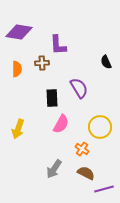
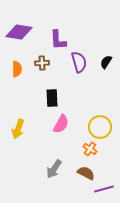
purple L-shape: moved 5 px up
black semicircle: rotated 56 degrees clockwise
purple semicircle: moved 26 px up; rotated 15 degrees clockwise
orange cross: moved 8 px right
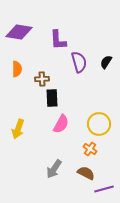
brown cross: moved 16 px down
yellow circle: moved 1 px left, 3 px up
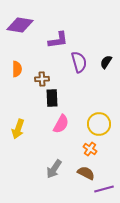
purple diamond: moved 1 px right, 7 px up
purple L-shape: rotated 95 degrees counterclockwise
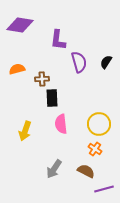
purple L-shape: rotated 105 degrees clockwise
orange semicircle: rotated 105 degrees counterclockwise
pink semicircle: rotated 144 degrees clockwise
yellow arrow: moved 7 px right, 2 px down
orange cross: moved 5 px right
brown semicircle: moved 2 px up
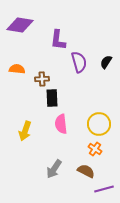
orange semicircle: rotated 21 degrees clockwise
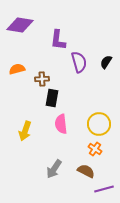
orange semicircle: rotated 21 degrees counterclockwise
black rectangle: rotated 12 degrees clockwise
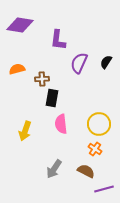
purple semicircle: moved 1 px down; rotated 140 degrees counterclockwise
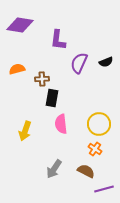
black semicircle: rotated 144 degrees counterclockwise
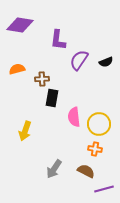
purple semicircle: moved 3 px up; rotated 10 degrees clockwise
pink semicircle: moved 13 px right, 7 px up
orange cross: rotated 24 degrees counterclockwise
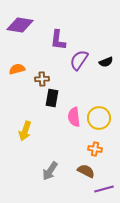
yellow circle: moved 6 px up
gray arrow: moved 4 px left, 2 px down
